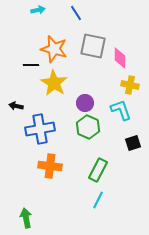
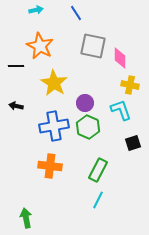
cyan arrow: moved 2 px left
orange star: moved 14 px left, 3 px up; rotated 12 degrees clockwise
black line: moved 15 px left, 1 px down
blue cross: moved 14 px right, 3 px up
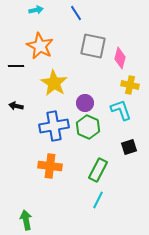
pink diamond: rotated 15 degrees clockwise
black square: moved 4 px left, 4 px down
green arrow: moved 2 px down
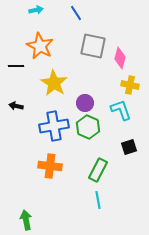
cyan line: rotated 36 degrees counterclockwise
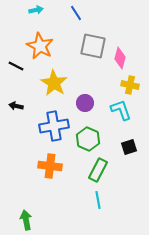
black line: rotated 28 degrees clockwise
green hexagon: moved 12 px down
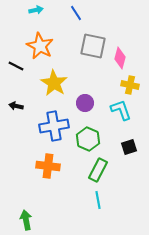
orange cross: moved 2 px left
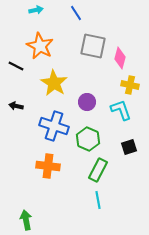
purple circle: moved 2 px right, 1 px up
blue cross: rotated 28 degrees clockwise
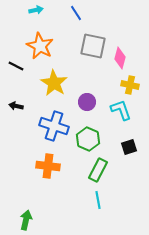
green arrow: rotated 24 degrees clockwise
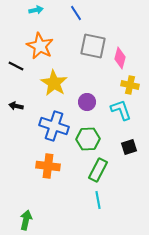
green hexagon: rotated 25 degrees counterclockwise
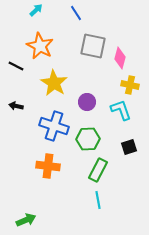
cyan arrow: rotated 32 degrees counterclockwise
green arrow: rotated 54 degrees clockwise
